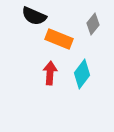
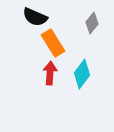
black semicircle: moved 1 px right, 1 px down
gray diamond: moved 1 px left, 1 px up
orange rectangle: moved 6 px left, 4 px down; rotated 36 degrees clockwise
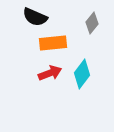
orange rectangle: rotated 64 degrees counterclockwise
red arrow: rotated 65 degrees clockwise
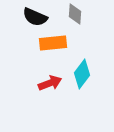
gray diamond: moved 17 px left, 9 px up; rotated 35 degrees counterclockwise
red arrow: moved 10 px down
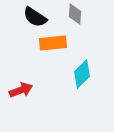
black semicircle: rotated 10 degrees clockwise
cyan diamond: rotated 8 degrees clockwise
red arrow: moved 29 px left, 7 px down
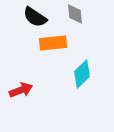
gray diamond: rotated 10 degrees counterclockwise
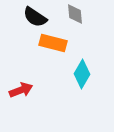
orange rectangle: rotated 20 degrees clockwise
cyan diamond: rotated 16 degrees counterclockwise
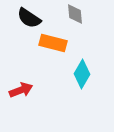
black semicircle: moved 6 px left, 1 px down
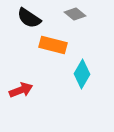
gray diamond: rotated 45 degrees counterclockwise
orange rectangle: moved 2 px down
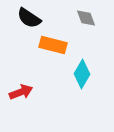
gray diamond: moved 11 px right, 4 px down; rotated 30 degrees clockwise
red arrow: moved 2 px down
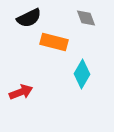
black semicircle: rotated 60 degrees counterclockwise
orange rectangle: moved 1 px right, 3 px up
